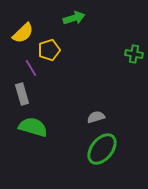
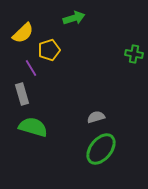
green ellipse: moved 1 px left
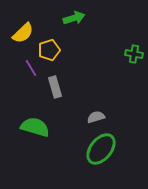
gray rectangle: moved 33 px right, 7 px up
green semicircle: moved 2 px right
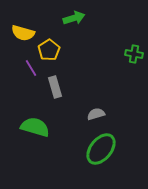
yellow semicircle: rotated 60 degrees clockwise
yellow pentagon: rotated 15 degrees counterclockwise
gray semicircle: moved 3 px up
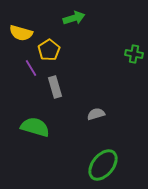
yellow semicircle: moved 2 px left
green ellipse: moved 2 px right, 16 px down
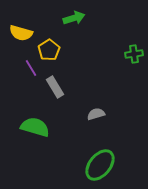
green cross: rotated 18 degrees counterclockwise
gray rectangle: rotated 15 degrees counterclockwise
green ellipse: moved 3 px left
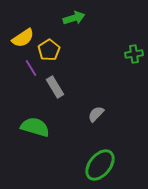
yellow semicircle: moved 2 px right, 5 px down; rotated 50 degrees counterclockwise
gray semicircle: rotated 30 degrees counterclockwise
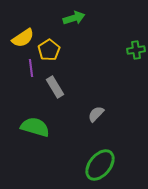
green cross: moved 2 px right, 4 px up
purple line: rotated 24 degrees clockwise
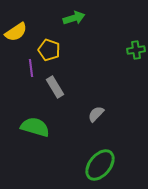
yellow semicircle: moved 7 px left, 6 px up
yellow pentagon: rotated 20 degrees counterclockwise
